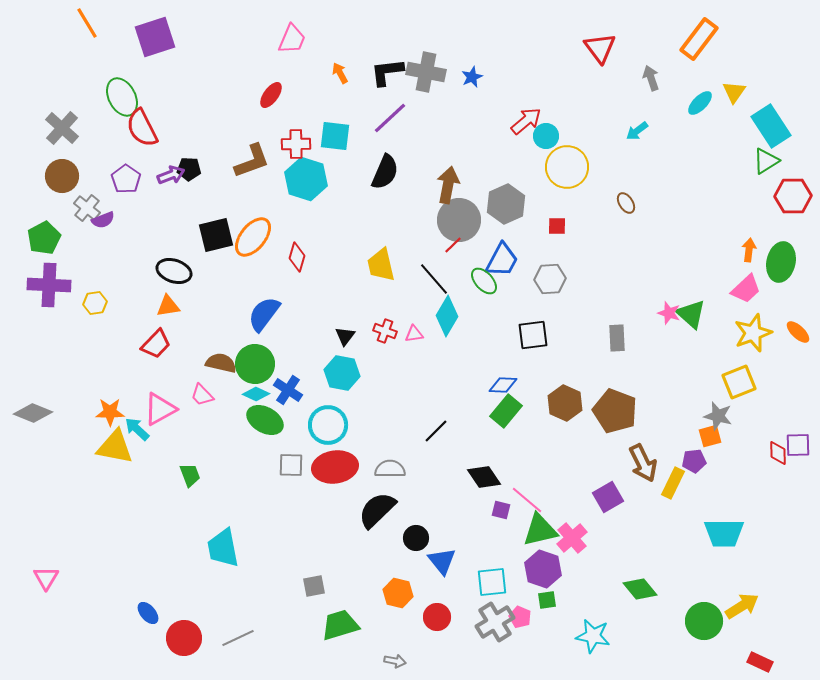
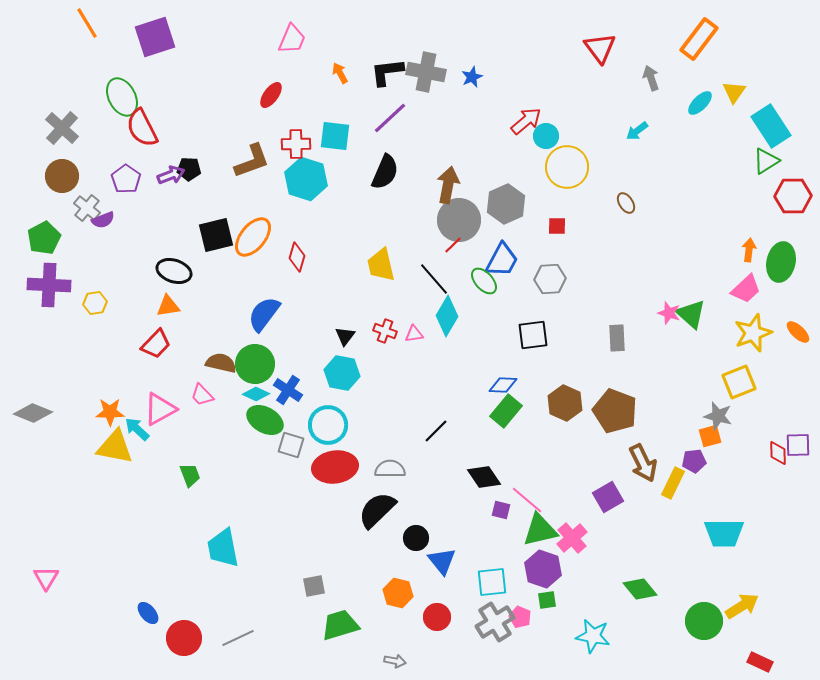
gray square at (291, 465): moved 20 px up; rotated 16 degrees clockwise
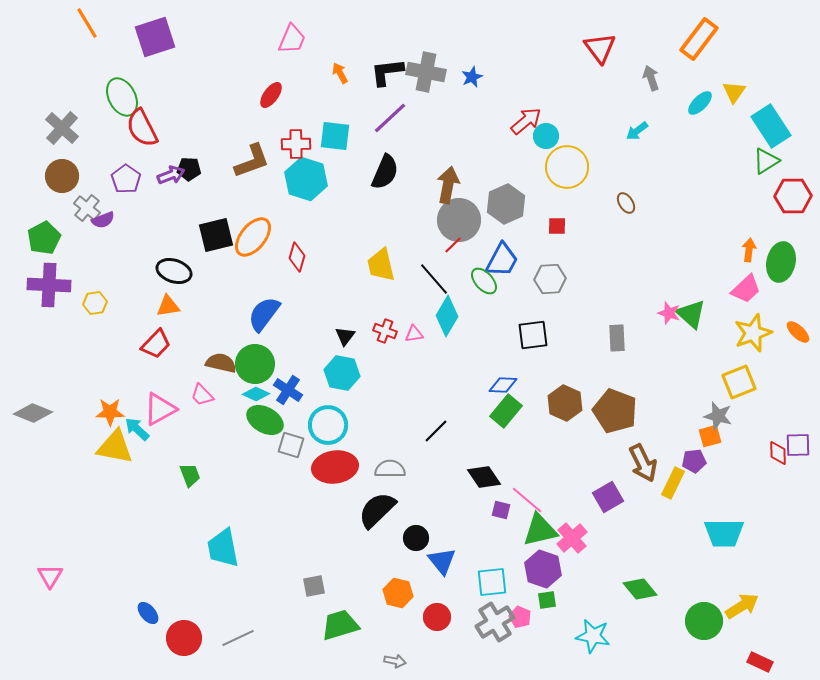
pink triangle at (46, 578): moved 4 px right, 2 px up
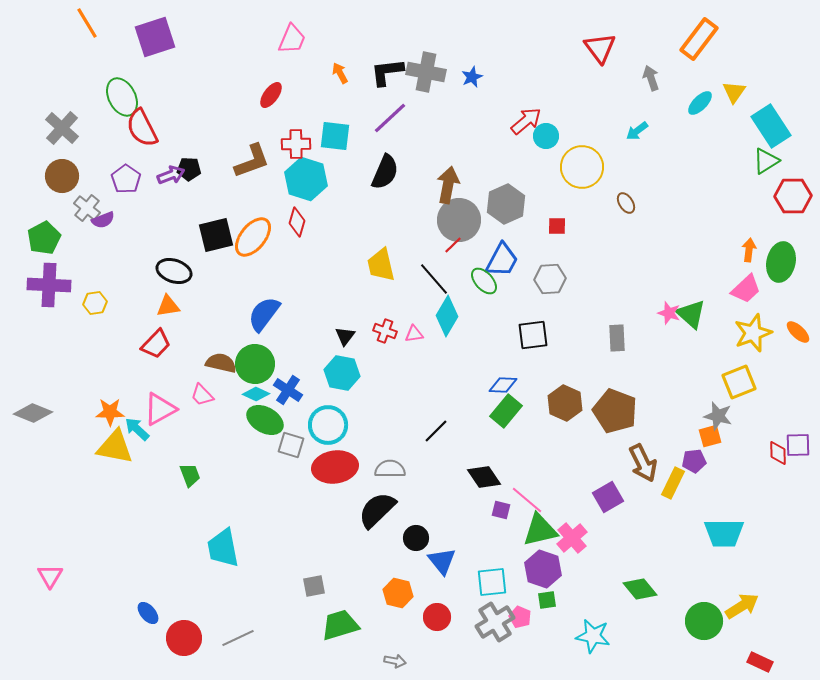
yellow circle at (567, 167): moved 15 px right
red diamond at (297, 257): moved 35 px up
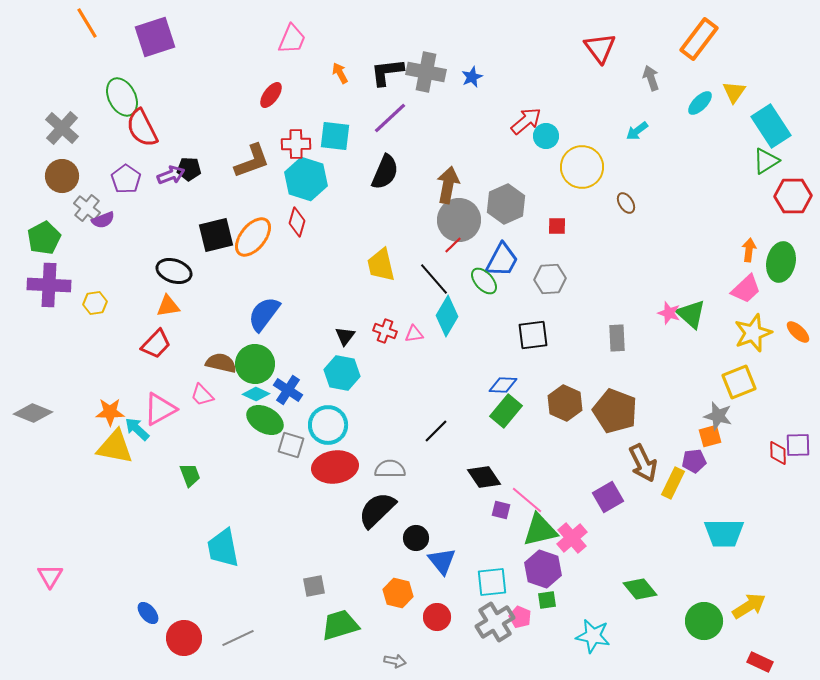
yellow arrow at (742, 606): moved 7 px right
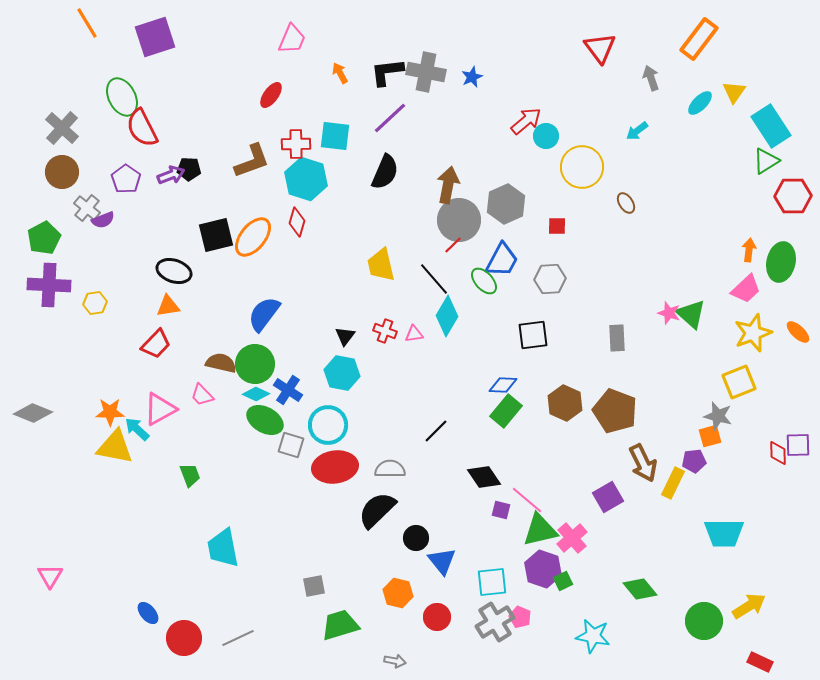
brown circle at (62, 176): moved 4 px up
green square at (547, 600): moved 16 px right, 19 px up; rotated 18 degrees counterclockwise
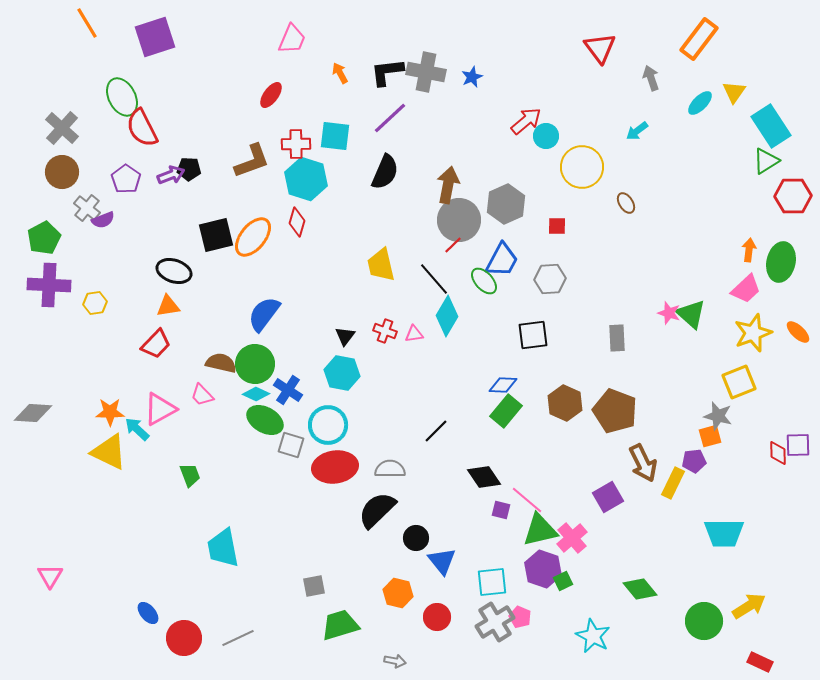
gray diamond at (33, 413): rotated 18 degrees counterclockwise
yellow triangle at (115, 447): moved 6 px left, 5 px down; rotated 15 degrees clockwise
cyan star at (593, 636): rotated 16 degrees clockwise
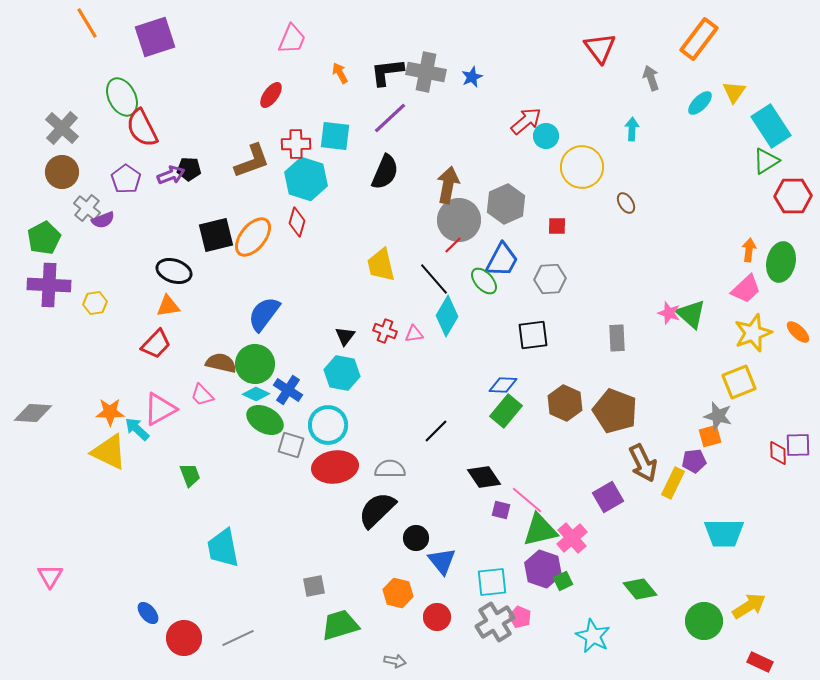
cyan arrow at (637, 131): moved 5 px left, 2 px up; rotated 130 degrees clockwise
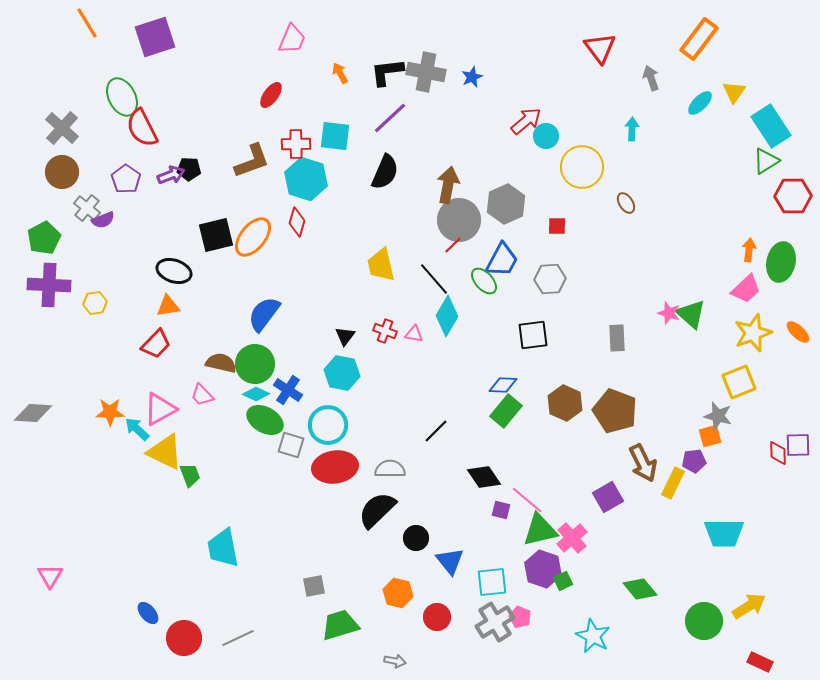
pink triangle at (414, 334): rotated 18 degrees clockwise
yellow triangle at (109, 452): moved 56 px right
blue triangle at (442, 561): moved 8 px right
